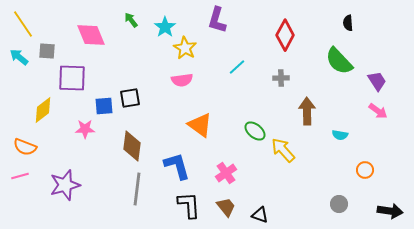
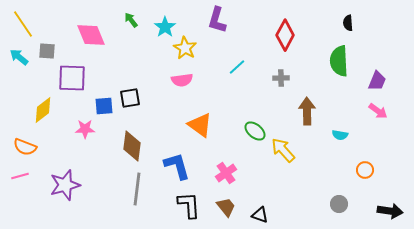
green semicircle: rotated 40 degrees clockwise
purple trapezoid: rotated 55 degrees clockwise
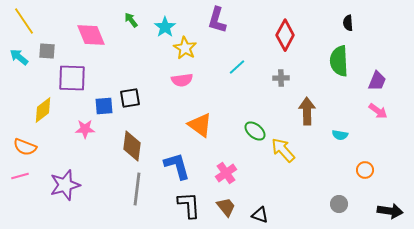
yellow line: moved 1 px right, 3 px up
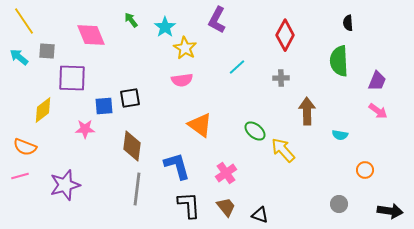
purple L-shape: rotated 12 degrees clockwise
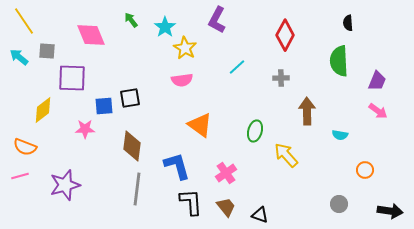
green ellipse: rotated 65 degrees clockwise
yellow arrow: moved 3 px right, 5 px down
black L-shape: moved 2 px right, 3 px up
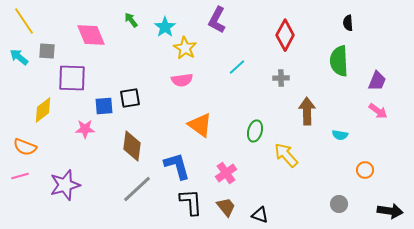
gray line: rotated 40 degrees clockwise
